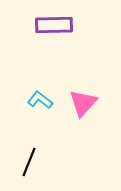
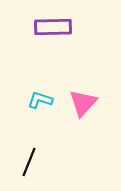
purple rectangle: moved 1 px left, 2 px down
cyan L-shape: rotated 20 degrees counterclockwise
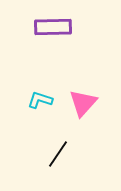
black line: moved 29 px right, 8 px up; rotated 12 degrees clockwise
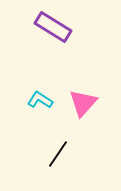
purple rectangle: rotated 33 degrees clockwise
cyan L-shape: rotated 15 degrees clockwise
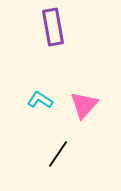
purple rectangle: rotated 48 degrees clockwise
pink triangle: moved 1 px right, 2 px down
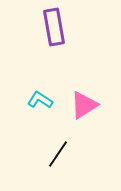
purple rectangle: moved 1 px right
pink triangle: rotated 16 degrees clockwise
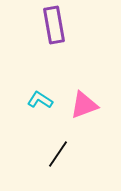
purple rectangle: moved 2 px up
pink triangle: rotated 12 degrees clockwise
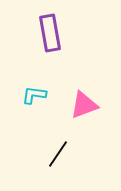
purple rectangle: moved 4 px left, 8 px down
cyan L-shape: moved 6 px left, 5 px up; rotated 25 degrees counterclockwise
